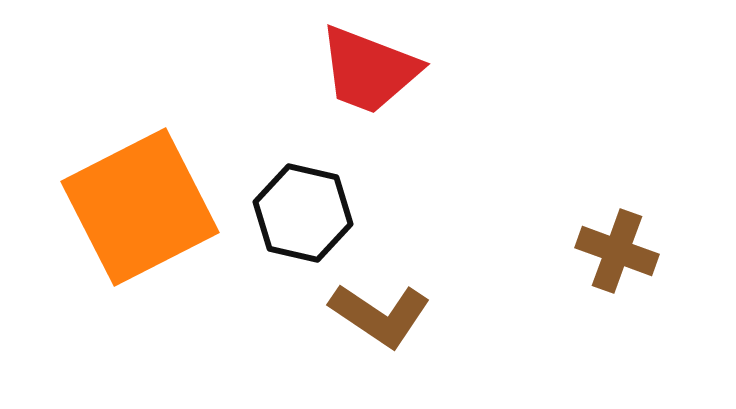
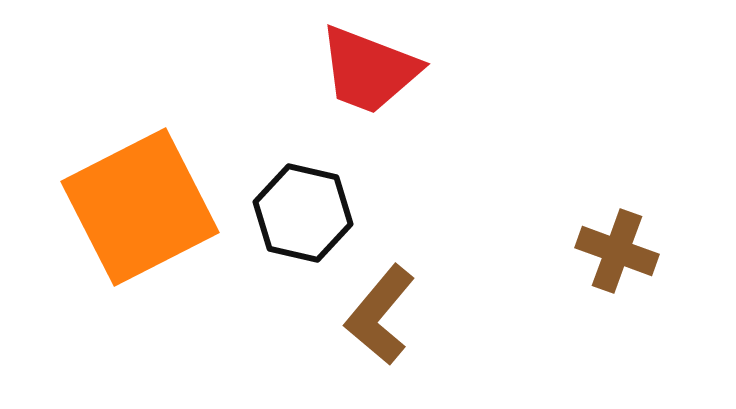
brown L-shape: rotated 96 degrees clockwise
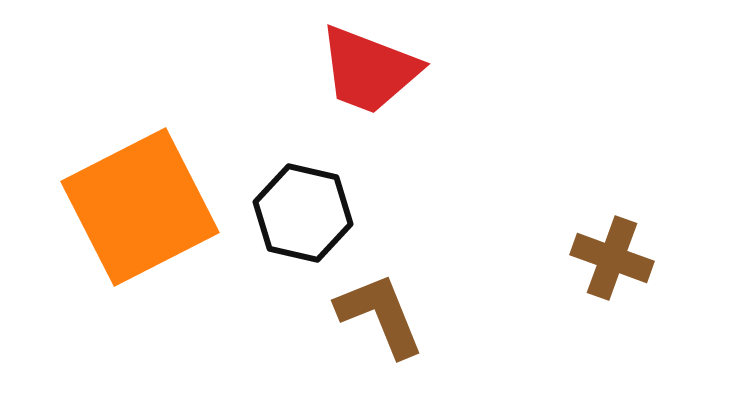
brown cross: moved 5 px left, 7 px down
brown L-shape: rotated 118 degrees clockwise
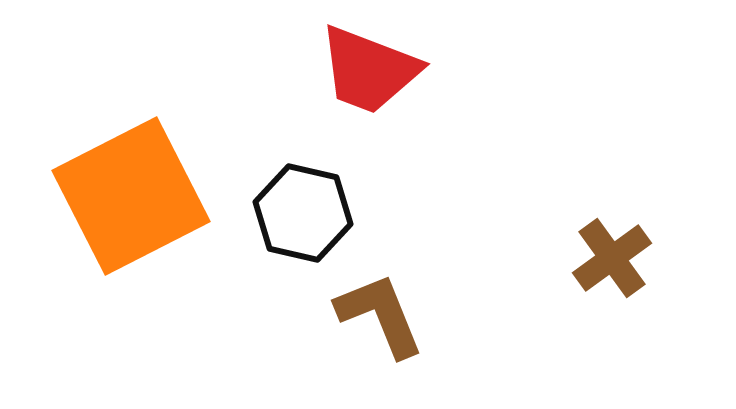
orange square: moved 9 px left, 11 px up
brown cross: rotated 34 degrees clockwise
